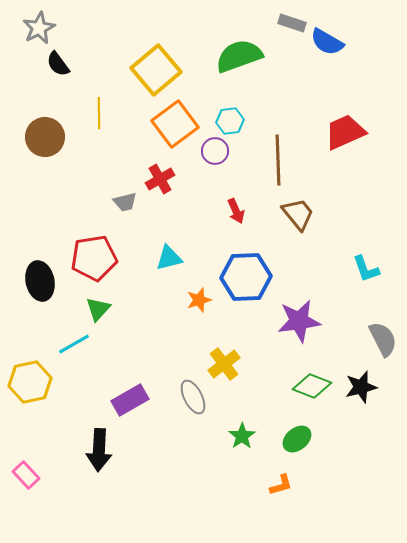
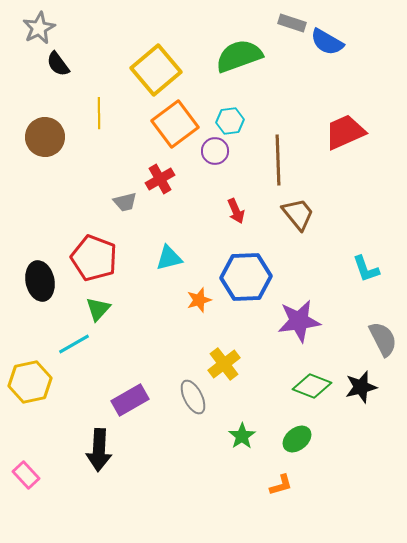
red pentagon: rotated 30 degrees clockwise
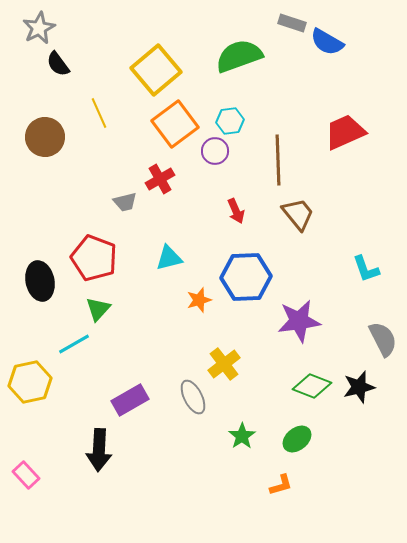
yellow line: rotated 24 degrees counterclockwise
black star: moved 2 px left
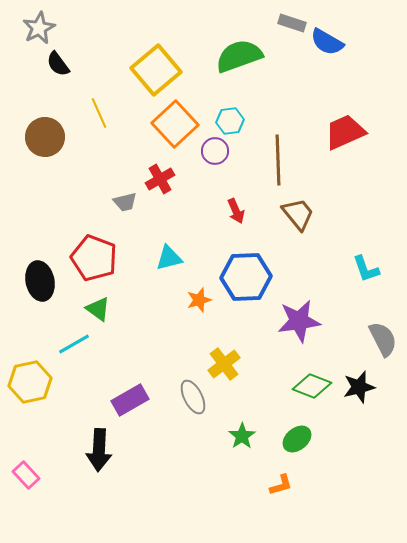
orange square: rotated 6 degrees counterclockwise
green triangle: rotated 36 degrees counterclockwise
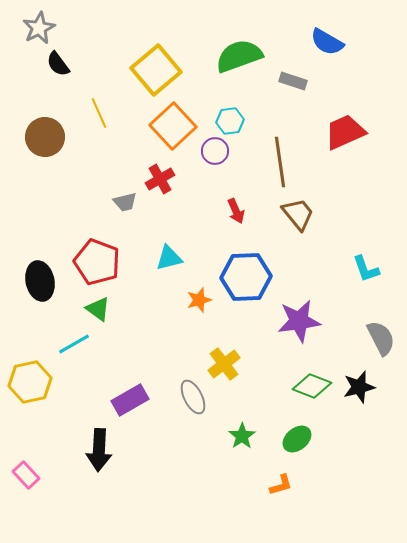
gray rectangle: moved 1 px right, 58 px down
orange square: moved 2 px left, 2 px down
brown line: moved 2 px right, 2 px down; rotated 6 degrees counterclockwise
red pentagon: moved 3 px right, 4 px down
gray semicircle: moved 2 px left, 1 px up
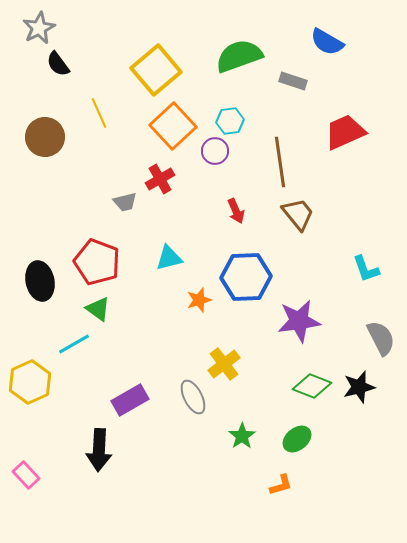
yellow hexagon: rotated 12 degrees counterclockwise
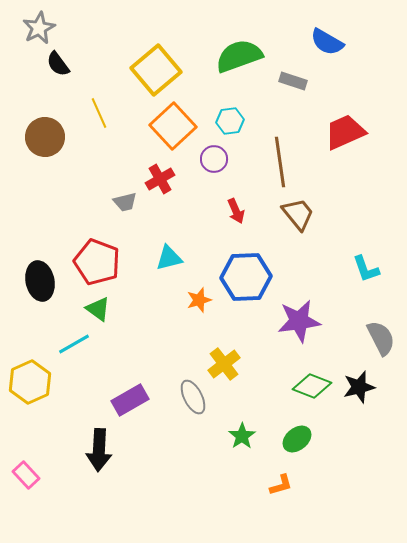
purple circle: moved 1 px left, 8 px down
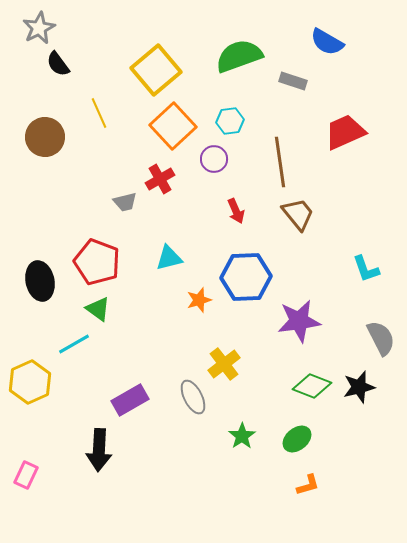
pink rectangle: rotated 68 degrees clockwise
orange L-shape: moved 27 px right
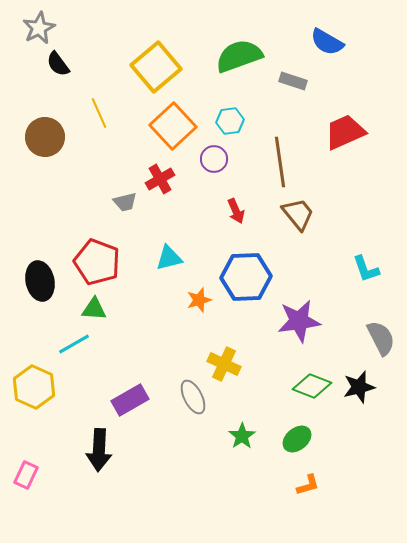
yellow square: moved 3 px up
green triangle: moved 4 px left; rotated 32 degrees counterclockwise
yellow cross: rotated 28 degrees counterclockwise
yellow hexagon: moved 4 px right, 5 px down; rotated 12 degrees counterclockwise
